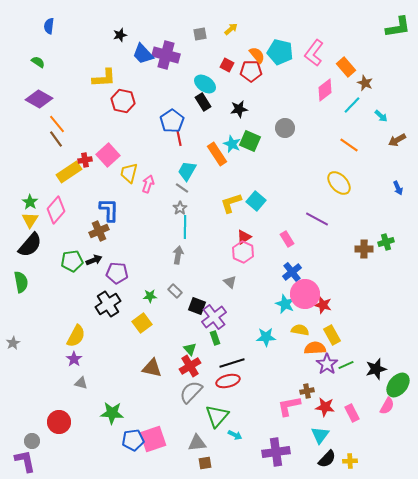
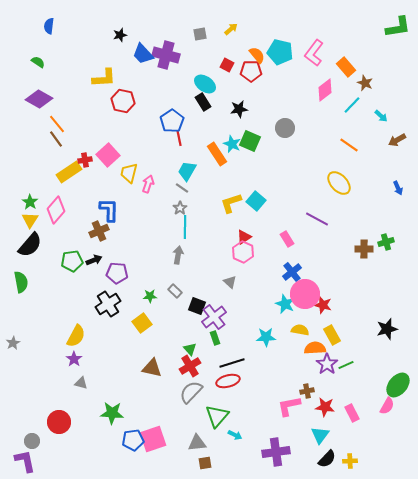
black star at (376, 369): moved 11 px right, 40 px up
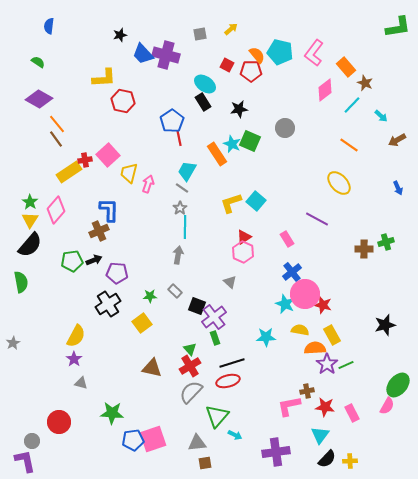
black star at (387, 329): moved 2 px left, 4 px up
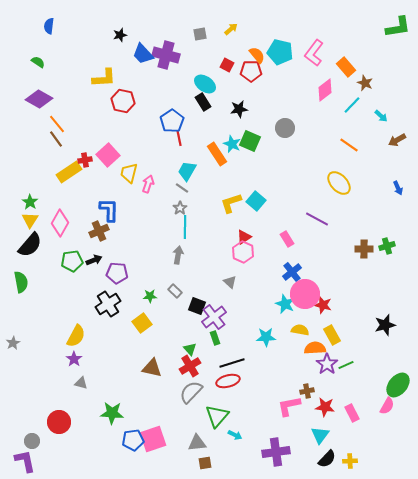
pink diamond at (56, 210): moved 4 px right, 13 px down; rotated 12 degrees counterclockwise
green cross at (386, 242): moved 1 px right, 4 px down
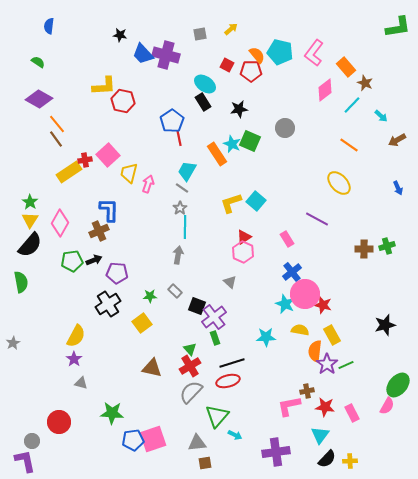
black star at (120, 35): rotated 24 degrees clockwise
yellow L-shape at (104, 78): moved 8 px down
orange semicircle at (315, 348): moved 3 px down; rotated 80 degrees counterclockwise
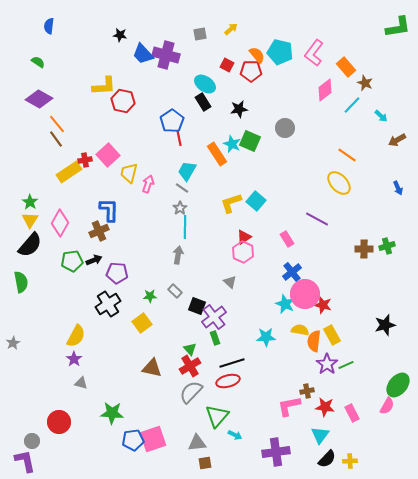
orange line at (349, 145): moved 2 px left, 10 px down
orange semicircle at (315, 351): moved 1 px left, 10 px up
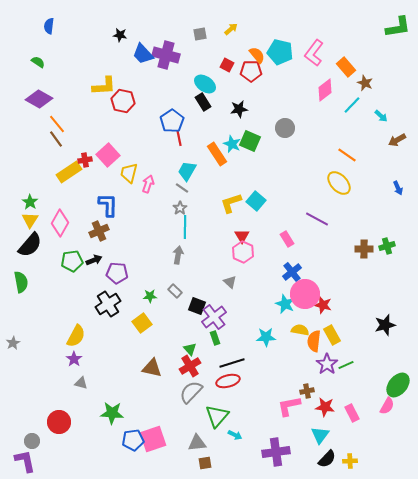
blue L-shape at (109, 210): moved 1 px left, 5 px up
red triangle at (244, 237): moved 2 px left, 1 px up; rotated 28 degrees counterclockwise
